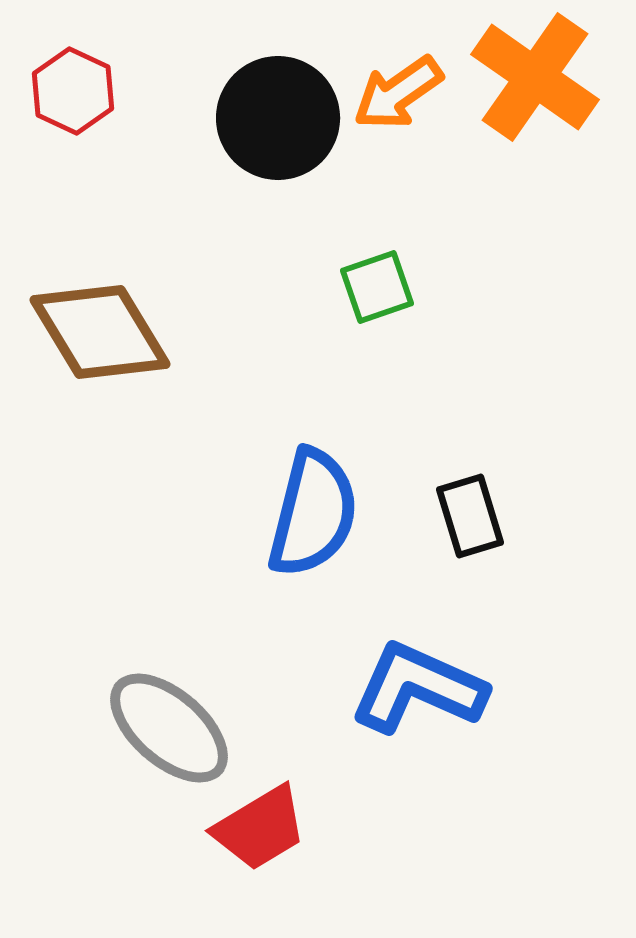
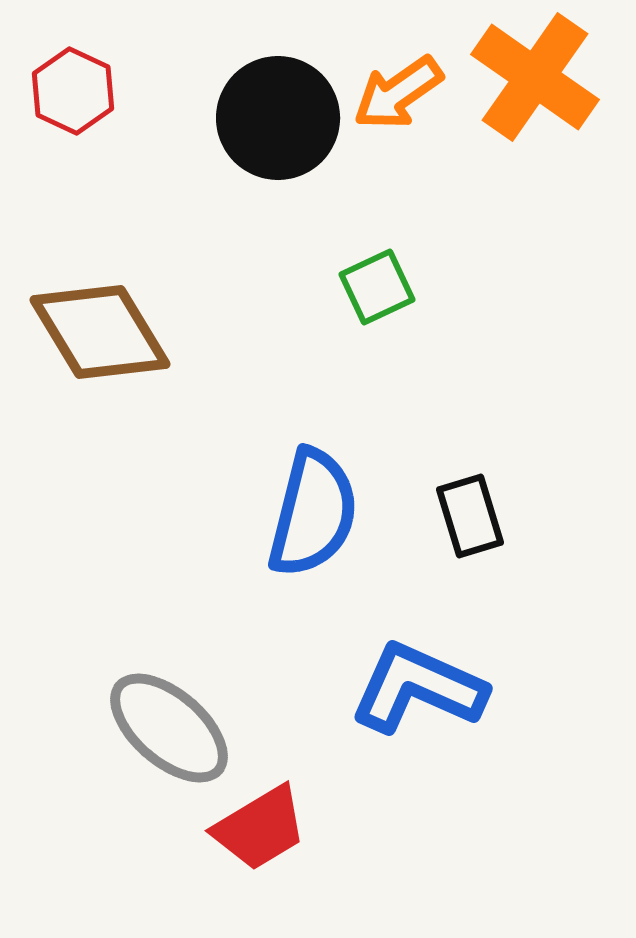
green square: rotated 6 degrees counterclockwise
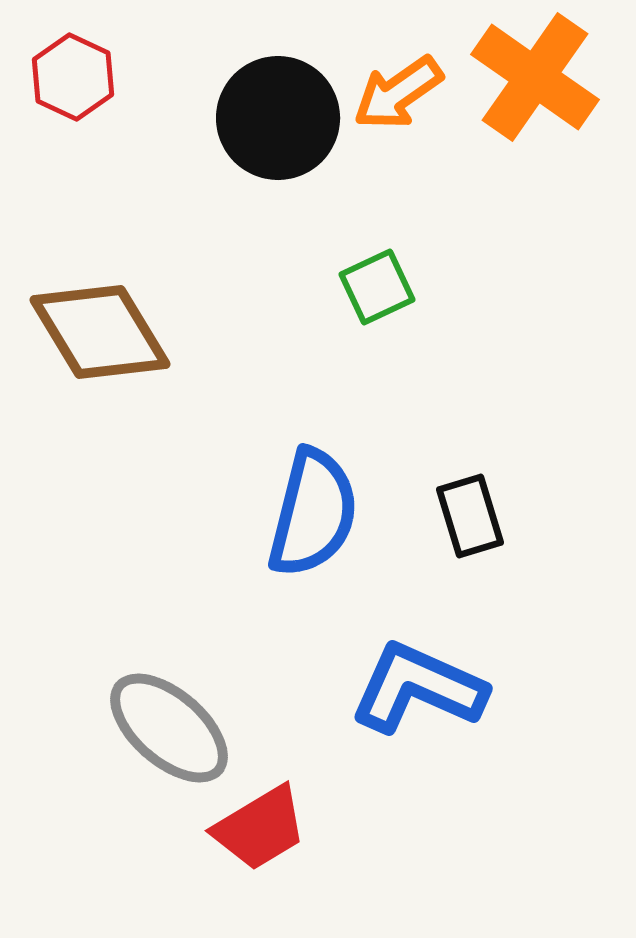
red hexagon: moved 14 px up
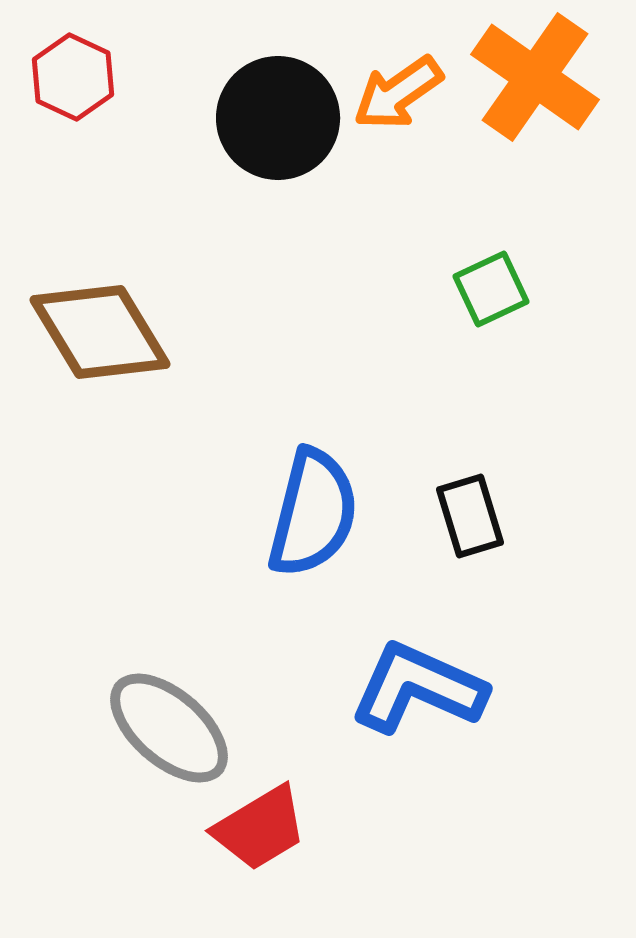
green square: moved 114 px right, 2 px down
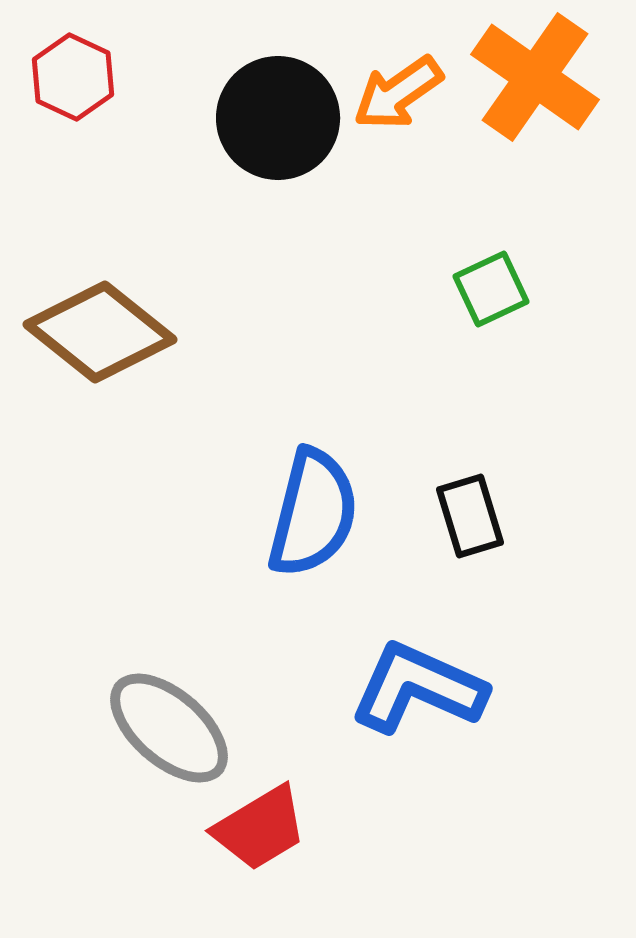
brown diamond: rotated 20 degrees counterclockwise
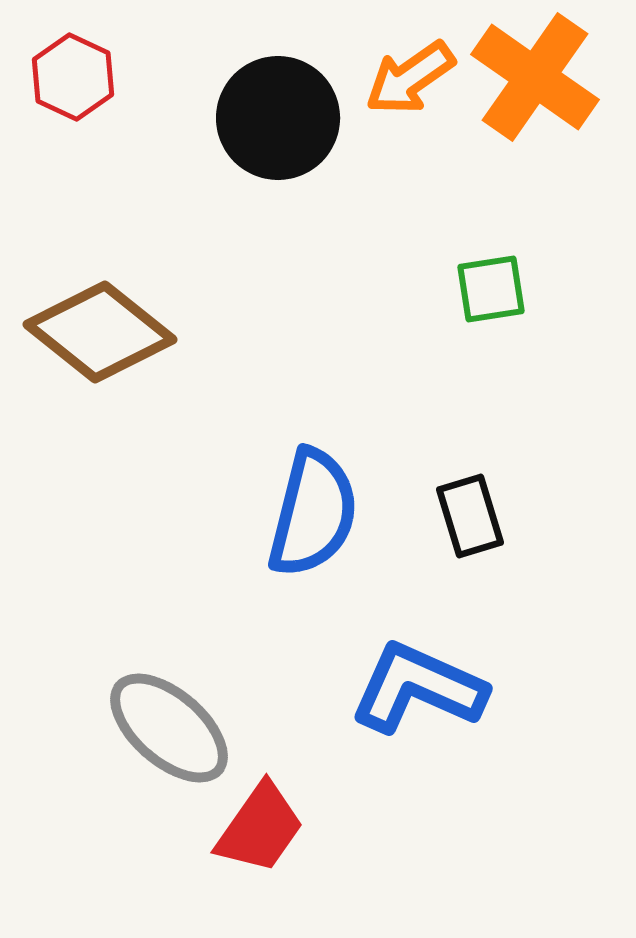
orange arrow: moved 12 px right, 15 px up
green square: rotated 16 degrees clockwise
red trapezoid: rotated 24 degrees counterclockwise
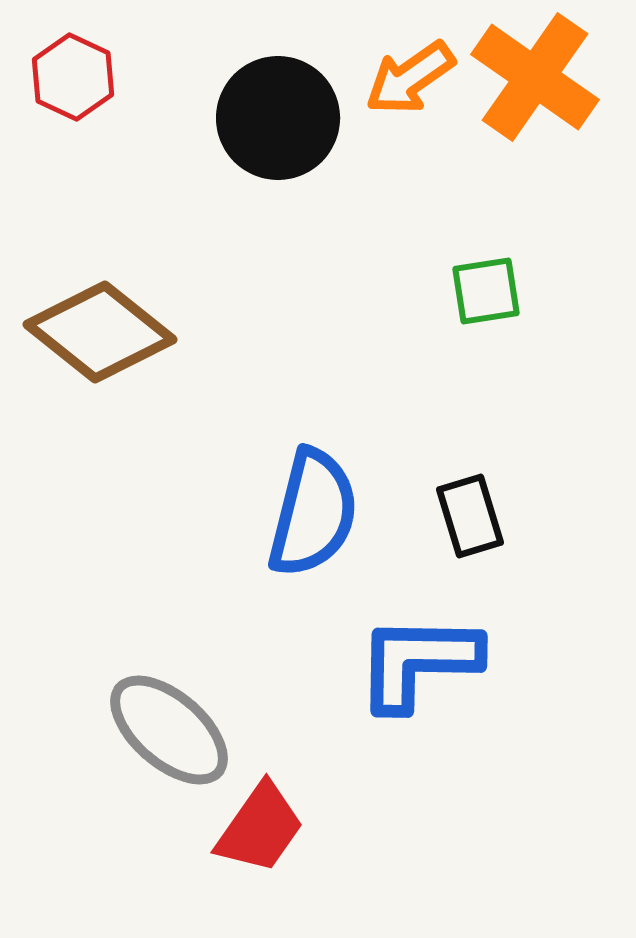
green square: moved 5 px left, 2 px down
blue L-shape: moved 26 px up; rotated 23 degrees counterclockwise
gray ellipse: moved 2 px down
